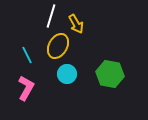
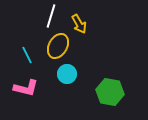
yellow arrow: moved 3 px right
green hexagon: moved 18 px down
pink L-shape: rotated 75 degrees clockwise
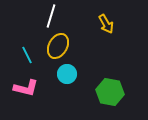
yellow arrow: moved 27 px right
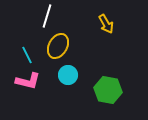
white line: moved 4 px left
cyan circle: moved 1 px right, 1 px down
pink L-shape: moved 2 px right, 7 px up
green hexagon: moved 2 px left, 2 px up
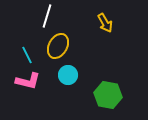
yellow arrow: moved 1 px left, 1 px up
green hexagon: moved 5 px down
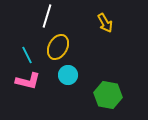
yellow ellipse: moved 1 px down
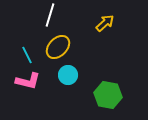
white line: moved 3 px right, 1 px up
yellow arrow: rotated 102 degrees counterclockwise
yellow ellipse: rotated 15 degrees clockwise
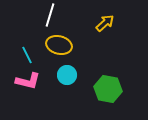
yellow ellipse: moved 1 px right, 2 px up; rotated 60 degrees clockwise
cyan circle: moved 1 px left
green hexagon: moved 6 px up
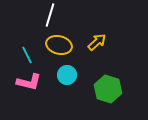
yellow arrow: moved 8 px left, 19 px down
pink L-shape: moved 1 px right, 1 px down
green hexagon: rotated 8 degrees clockwise
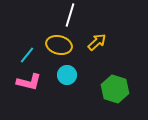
white line: moved 20 px right
cyan line: rotated 66 degrees clockwise
green hexagon: moved 7 px right
